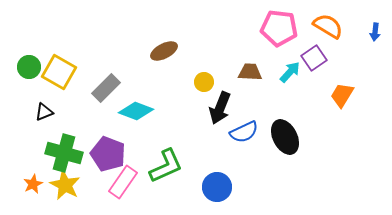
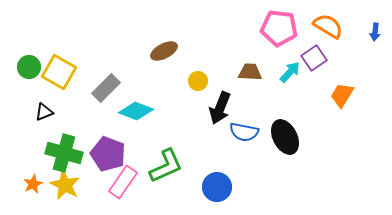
yellow circle: moved 6 px left, 1 px up
blue semicircle: rotated 36 degrees clockwise
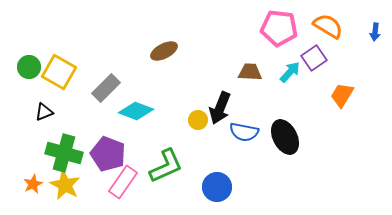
yellow circle: moved 39 px down
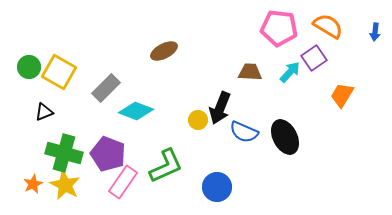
blue semicircle: rotated 12 degrees clockwise
